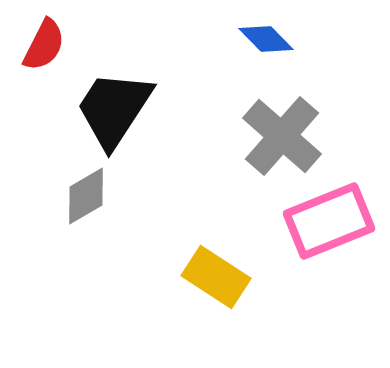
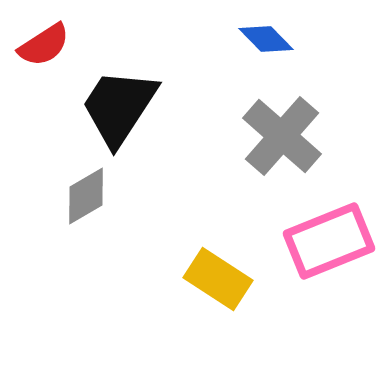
red semicircle: rotated 30 degrees clockwise
black trapezoid: moved 5 px right, 2 px up
pink rectangle: moved 20 px down
yellow rectangle: moved 2 px right, 2 px down
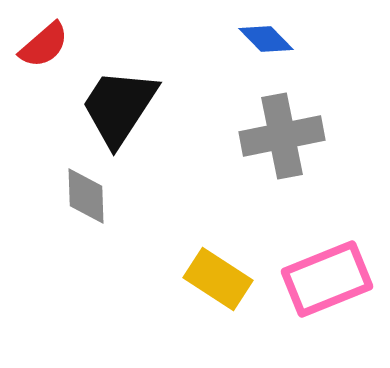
red semicircle: rotated 8 degrees counterclockwise
gray cross: rotated 38 degrees clockwise
gray diamond: rotated 62 degrees counterclockwise
pink rectangle: moved 2 px left, 38 px down
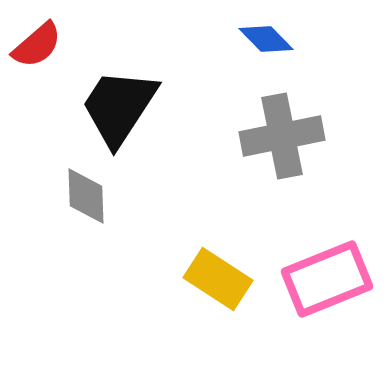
red semicircle: moved 7 px left
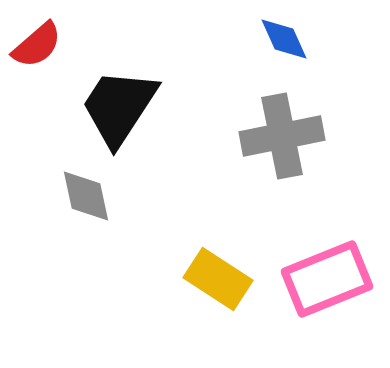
blue diamond: moved 18 px right; rotated 20 degrees clockwise
gray diamond: rotated 10 degrees counterclockwise
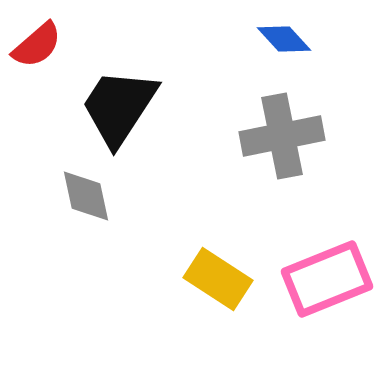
blue diamond: rotated 18 degrees counterclockwise
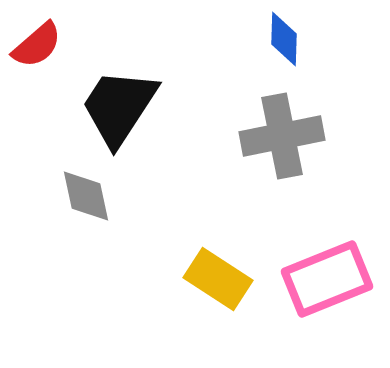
blue diamond: rotated 44 degrees clockwise
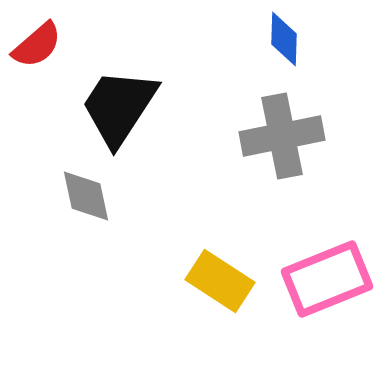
yellow rectangle: moved 2 px right, 2 px down
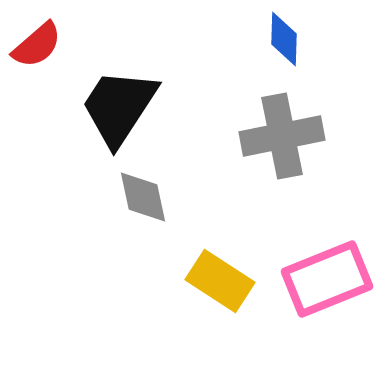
gray diamond: moved 57 px right, 1 px down
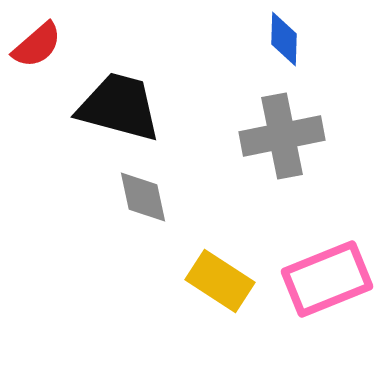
black trapezoid: rotated 72 degrees clockwise
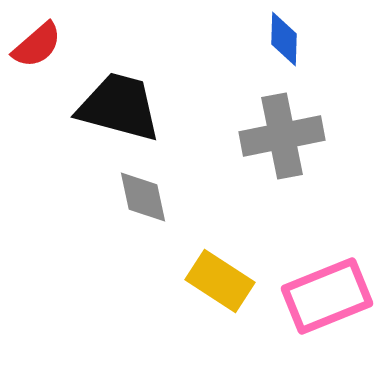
pink rectangle: moved 17 px down
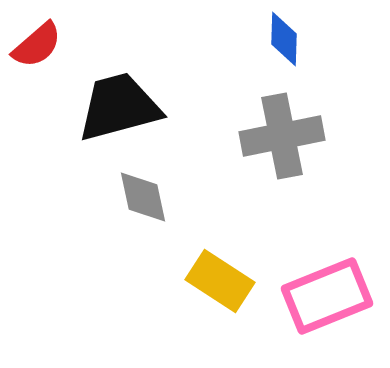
black trapezoid: rotated 30 degrees counterclockwise
